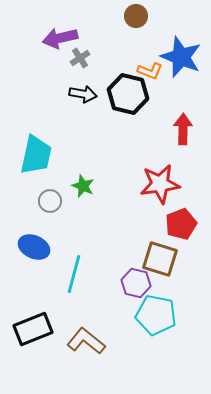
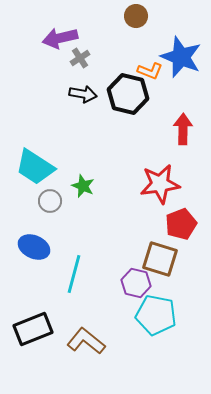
cyan trapezoid: moved 1 px left, 12 px down; rotated 111 degrees clockwise
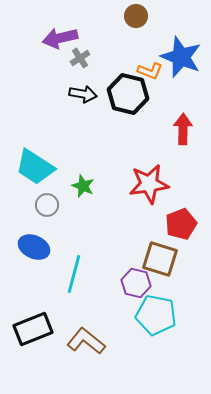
red star: moved 11 px left
gray circle: moved 3 px left, 4 px down
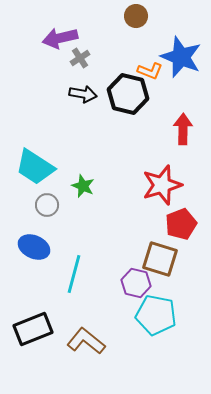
red star: moved 13 px right, 1 px down; rotated 9 degrees counterclockwise
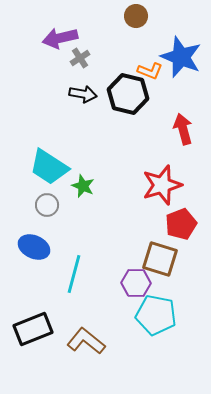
red arrow: rotated 16 degrees counterclockwise
cyan trapezoid: moved 14 px right
purple hexagon: rotated 12 degrees counterclockwise
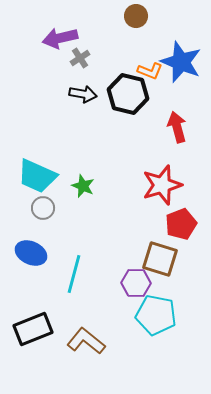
blue star: moved 5 px down
red arrow: moved 6 px left, 2 px up
cyan trapezoid: moved 12 px left, 9 px down; rotated 9 degrees counterclockwise
gray circle: moved 4 px left, 3 px down
blue ellipse: moved 3 px left, 6 px down
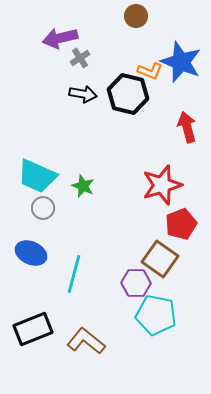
red arrow: moved 10 px right
brown square: rotated 18 degrees clockwise
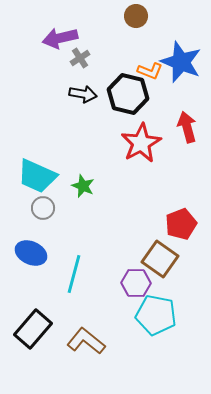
red star: moved 21 px left, 42 px up; rotated 12 degrees counterclockwise
black rectangle: rotated 27 degrees counterclockwise
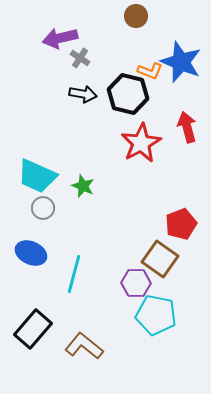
gray cross: rotated 24 degrees counterclockwise
brown L-shape: moved 2 px left, 5 px down
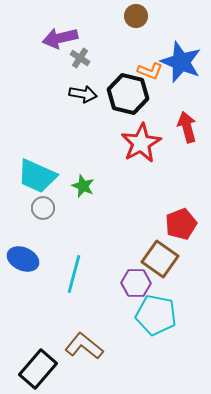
blue ellipse: moved 8 px left, 6 px down
black rectangle: moved 5 px right, 40 px down
